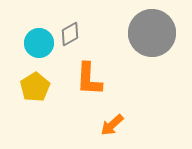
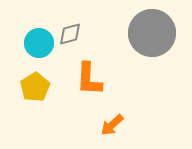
gray diamond: rotated 15 degrees clockwise
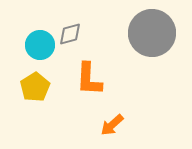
cyan circle: moved 1 px right, 2 px down
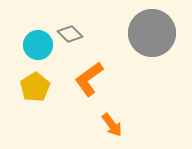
gray diamond: rotated 60 degrees clockwise
cyan circle: moved 2 px left
orange L-shape: rotated 51 degrees clockwise
orange arrow: rotated 85 degrees counterclockwise
